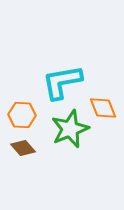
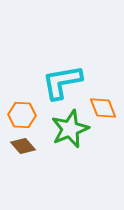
brown diamond: moved 2 px up
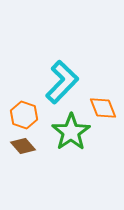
cyan L-shape: rotated 144 degrees clockwise
orange hexagon: moved 2 px right; rotated 16 degrees clockwise
green star: moved 1 px right, 3 px down; rotated 12 degrees counterclockwise
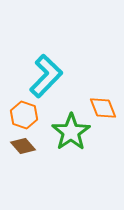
cyan L-shape: moved 16 px left, 6 px up
